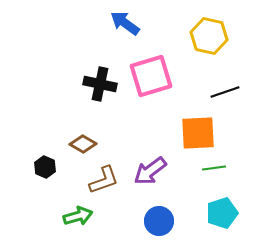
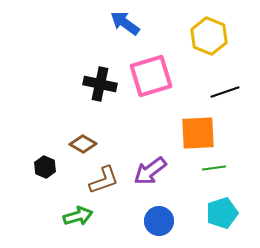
yellow hexagon: rotated 9 degrees clockwise
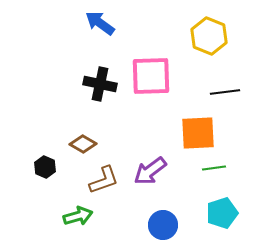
blue arrow: moved 25 px left
pink square: rotated 15 degrees clockwise
black line: rotated 12 degrees clockwise
blue circle: moved 4 px right, 4 px down
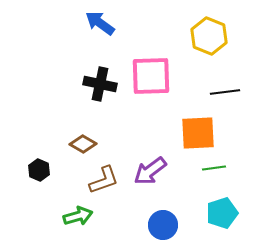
black hexagon: moved 6 px left, 3 px down
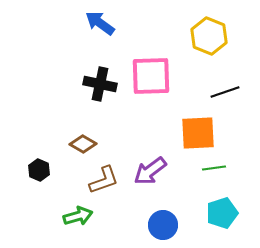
black line: rotated 12 degrees counterclockwise
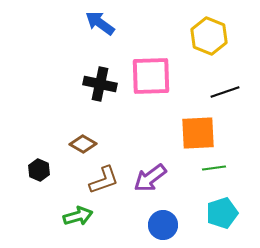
purple arrow: moved 7 px down
